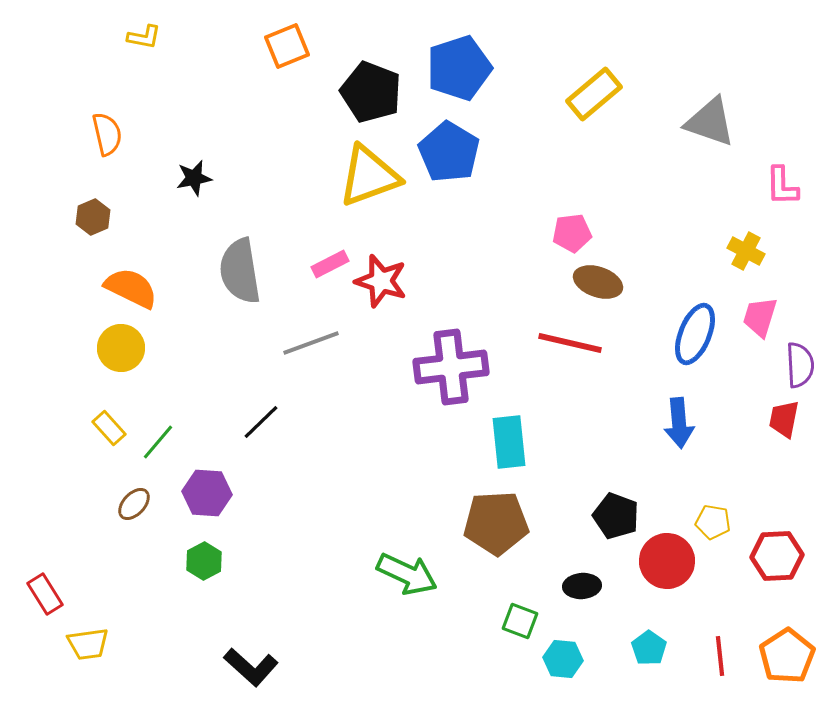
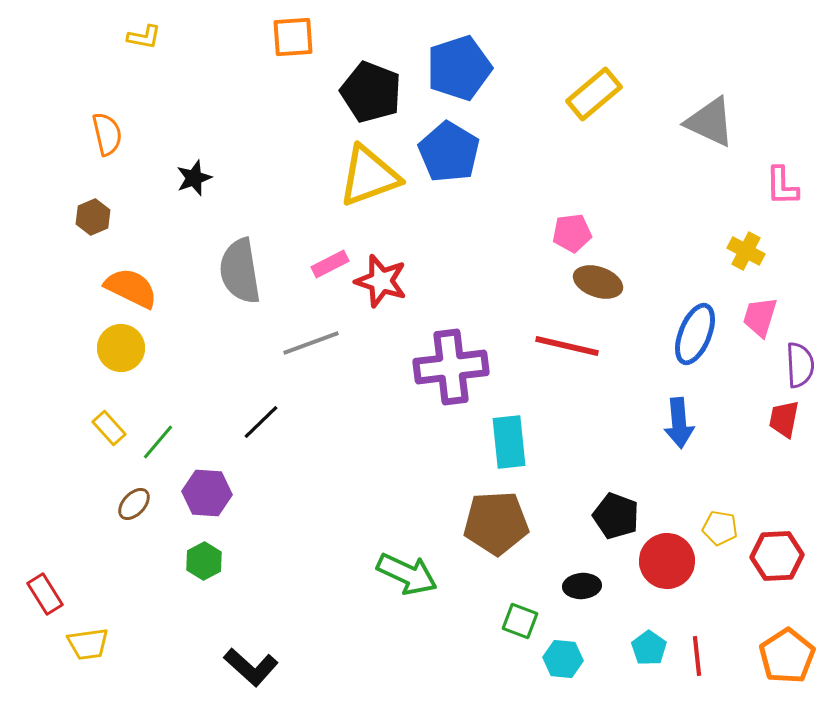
orange square at (287, 46): moved 6 px right, 9 px up; rotated 18 degrees clockwise
gray triangle at (710, 122): rotated 6 degrees clockwise
black star at (194, 178): rotated 9 degrees counterclockwise
red line at (570, 343): moved 3 px left, 3 px down
yellow pentagon at (713, 522): moved 7 px right, 6 px down
red line at (720, 656): moved 23 px left
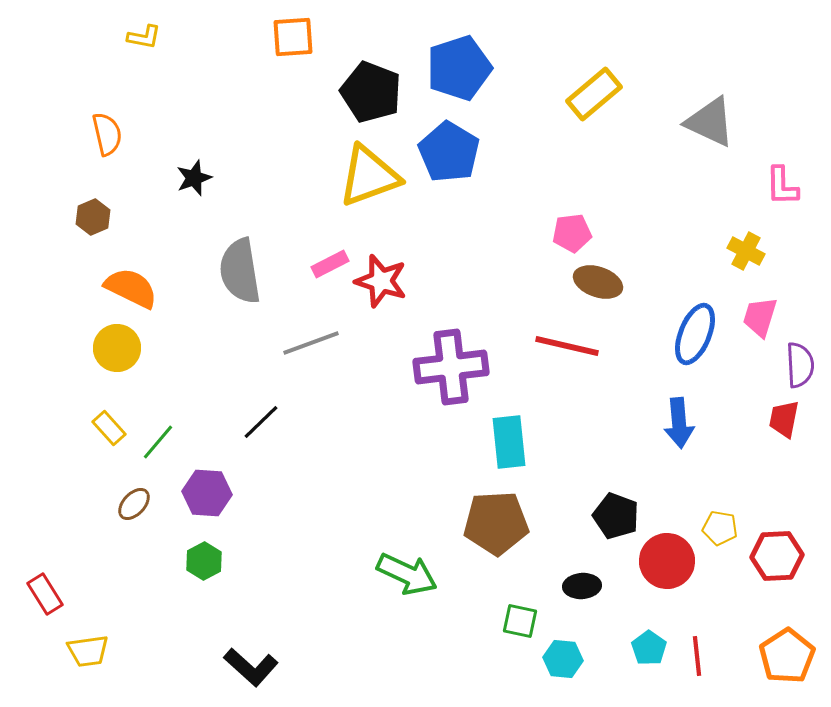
yellow circle at (121, 348): moved 4 px left
green square at (520, 621): rotated 9 degrees counterclockwise
yellow trapezoid at (88, 644): moved 7 px down
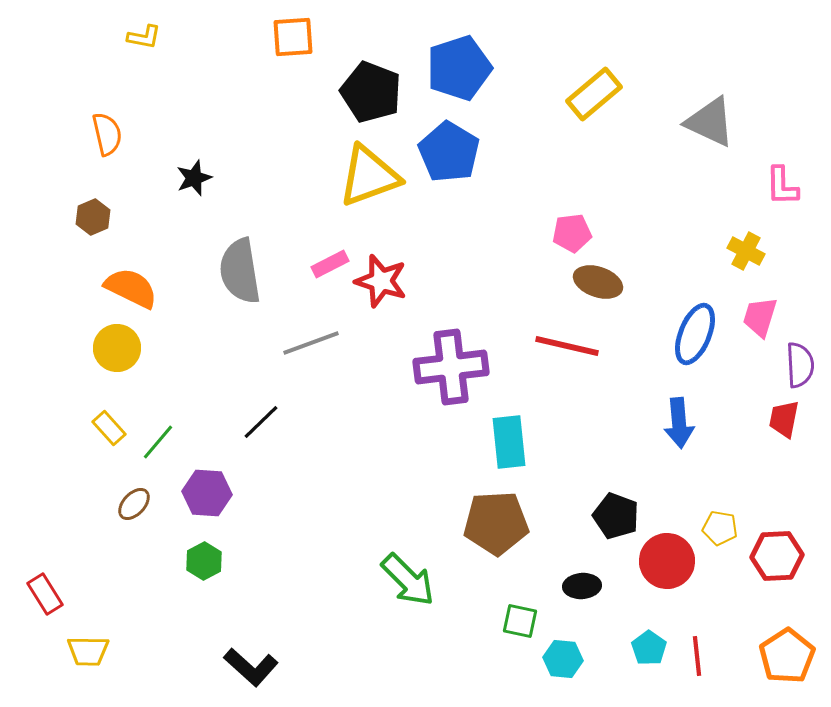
green arrow at (407, 574): moved 1 px right, 6 px down; rotated 20 degrees clockwise
yellow trapezoid at (88, 651): rotated 9 degrees clockwise
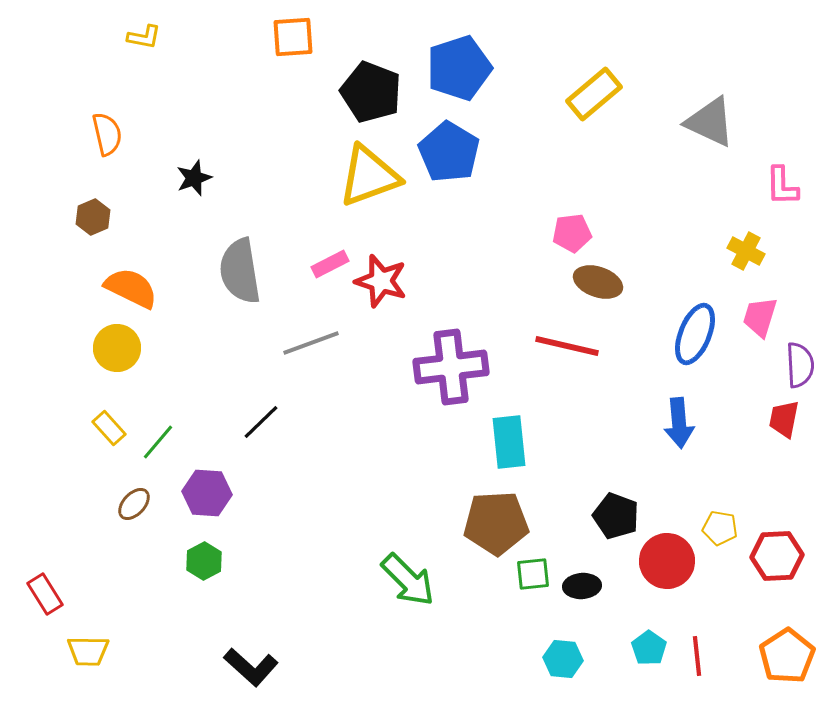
green square at (520, 621): moved 13 px right, 47 px up; rotated 18 degrees counterclockwise
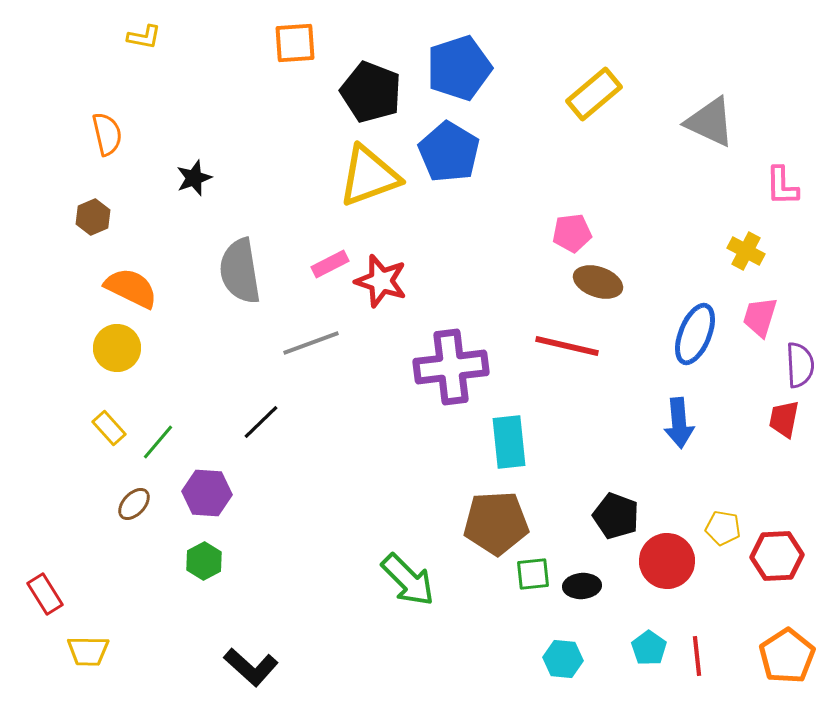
orange square at (293, 37): moved 2 px right, 6 px down
yellow pentagon at (720, 528): moved 3 px right
